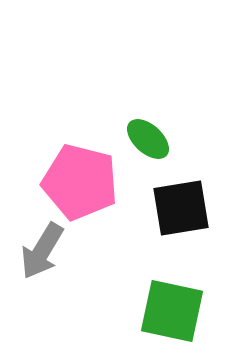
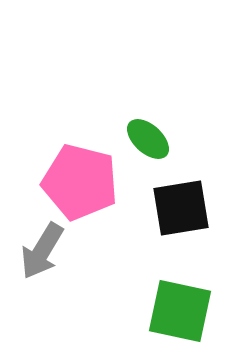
green square: moved 8 px right
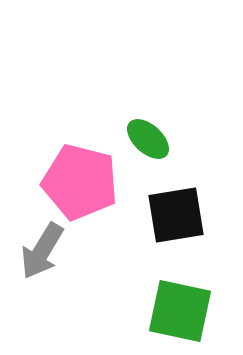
black square: moved 5 px left, 7 px down
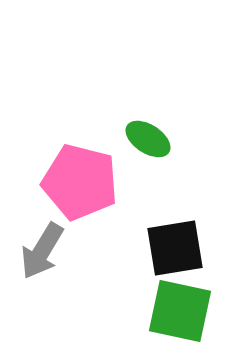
green ellipse: rotated 9 degrees counterclockwise
black square: moved 1 px left, 33 px down
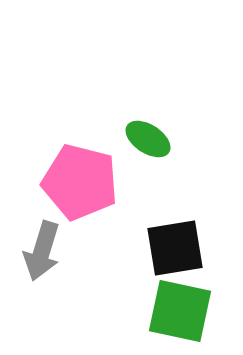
gray arrow: rotated 14 degrees counterclockwise
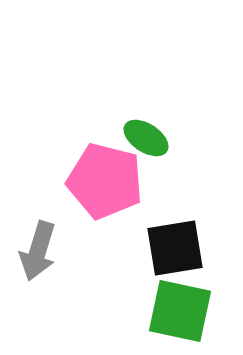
green ellipse: moved 2 px left, 1 px up
pink pentagon: moved 25 px right, 1 px up
gray arrow: moved 4 px left
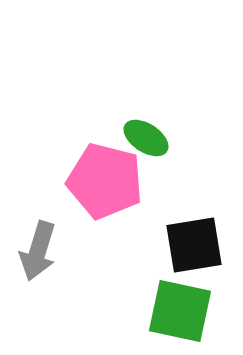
black square: moved 19 px right, 3 px up
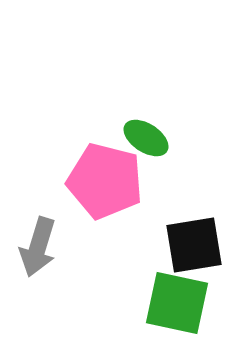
gray arrow: moved 4 px up
green square: moved 3 px left, 8 px up
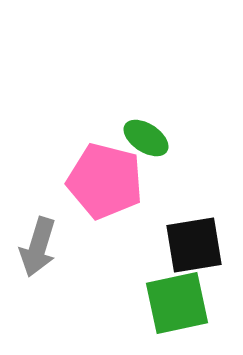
green square: rotated 24 degrees counterclockwise
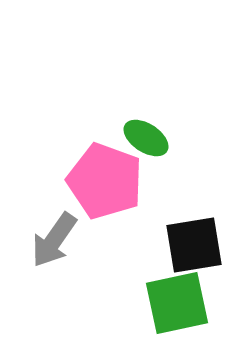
pink pentagon: rotated 6 degrees clockwise
gray arrow: moved 16 px right, 7 px up; rotated 18 degrees clockwise
